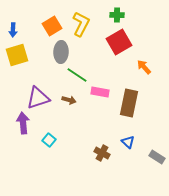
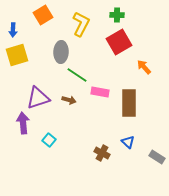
orange square: moved 9 px left, 11 px up
brown rectangle: rotated 12 degrees counterclockwise
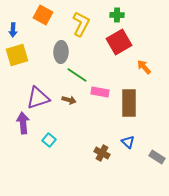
orange square: rotated 30 degrees counterclockwise
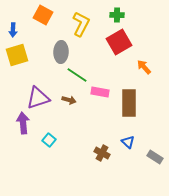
gray rectangle: moved 2 px left
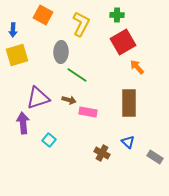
red square: moved 4 px right
orange arrow: moved 7 px left
pink rectangle: moved 12 px left, 20 px down
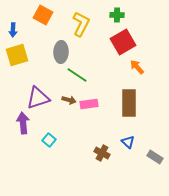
pink rectangle: moved 1 px right, 8 px up; rotated 18 degrees counterclockwise
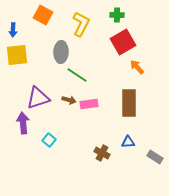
yellow square: rotated 10 degrees clockwise
blue triangle: rotated 48 degrees counterclockwise
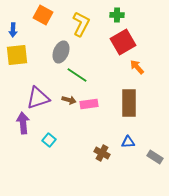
gray ellipse: rotated 20 degrees clockwise
